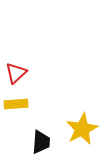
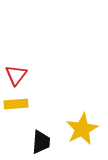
red triangle: moved 2 px down; rotated 10 degrees counterclockwise
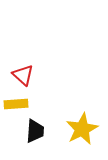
red triangle: moved 7 px right; rotated 25 degrees counterclockwise
black trapezoid: moved 6 px left, 11 px up
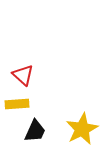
yellow rectangle: moved 1 px right
black trapezoid: rotated 20 degrees clockwise
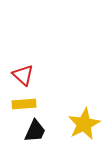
yellow rectangle: moved 7 px right
yellow star: moved 2 px right, 5 px up
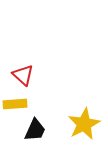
yellow rectangle: moved 9 px left
black trapezoid: moved 1 px up
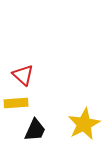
yellow rectangle: moved 1 px right, 1 px up
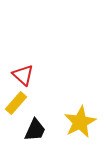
yellow rectangle: rotated 45 degrees counterclockwise
yellow star: moved 4 px left, 2 px up
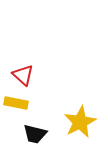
yellow rectangle: rotated 60 degrees clockwise
black trapezoid: moved 4 px down; rotated 80 degrees clockwise
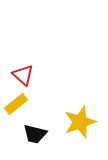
yellow rectangle: moved 1 px down; rotated 50 degrees counterclockwise
yellow star: rotated 8 degrees clockwise
